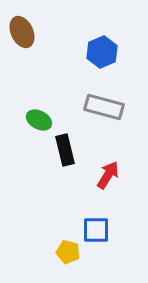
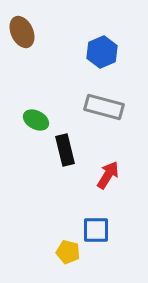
green ellipse: moved 3 px left
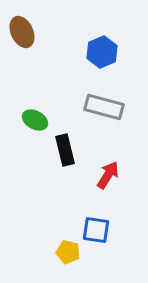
green ellipse: moved 1 px left
blue square: rotated 8 degrees clockwise
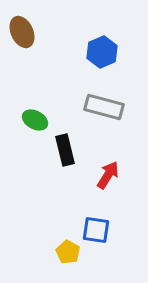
yellow pentagon: rotated 15 degrees clockwise
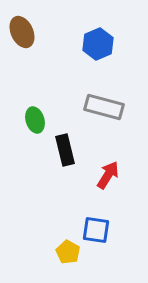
blue hexagon: moved 4 px left, 8 px up
green ellipse: rotated 45 degrees clockwise
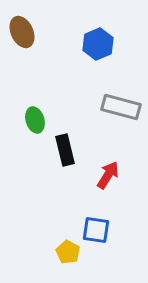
gray rectangle: moved 17 px right
